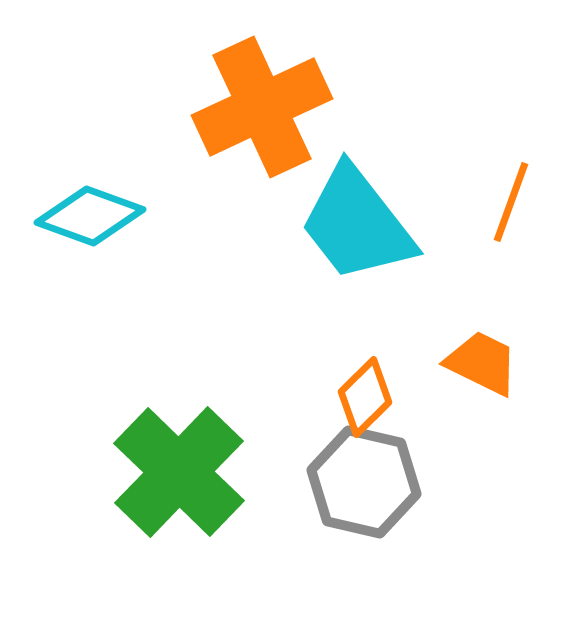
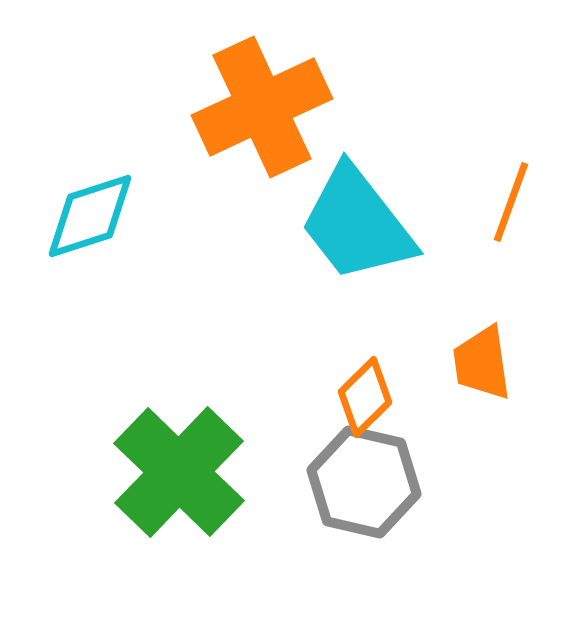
cyan diamond: rotated 38 degrees counterclockwise
orange trapezoid: rotated 124 degrees counterclockwise
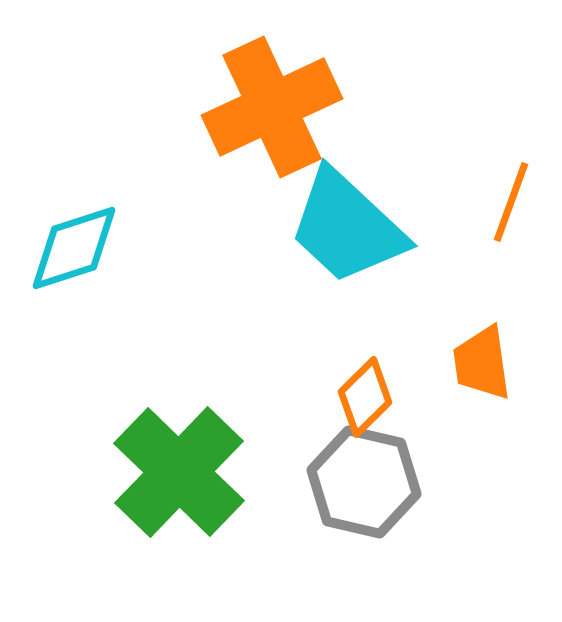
orange cross: moved 10 px right
cyan diamond: moved 16 px left, 32 px down
cyan trapezoid: moved 10 px left, 3 px down; rotated 9 degrees counterclockwise
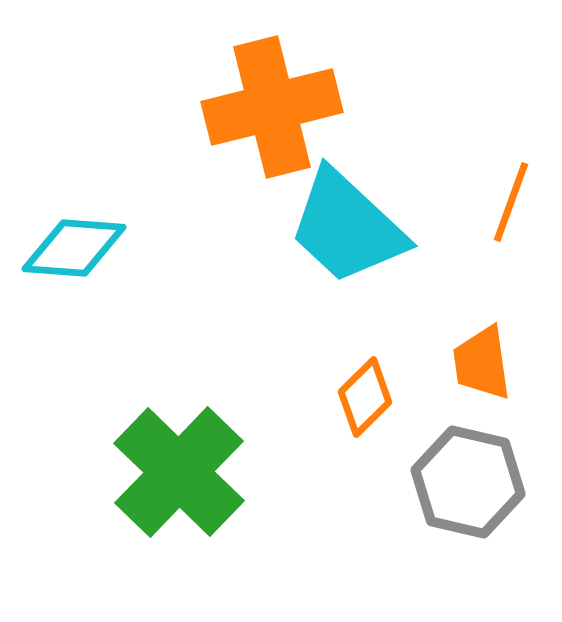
orange cross: rotated 11 degrees clockwise
cyan diamond: rotated 22 degrees clockwise
gray hexagon: moved 104 px right
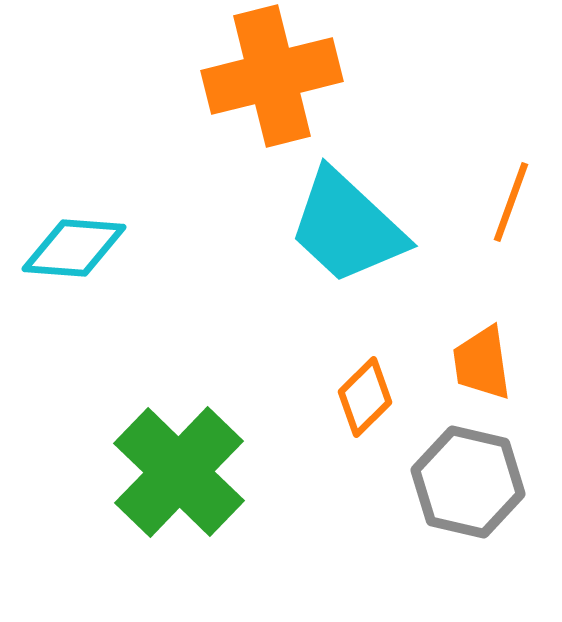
orange cross: moved 31 px up
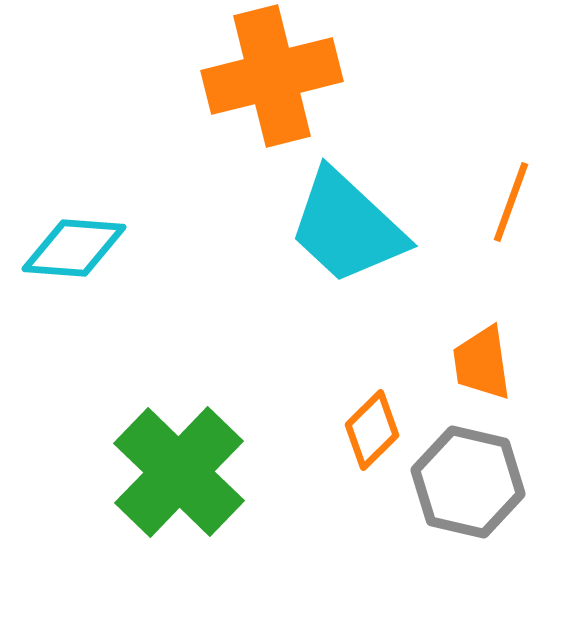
orange diamond: moved 7 px right, 33 px down
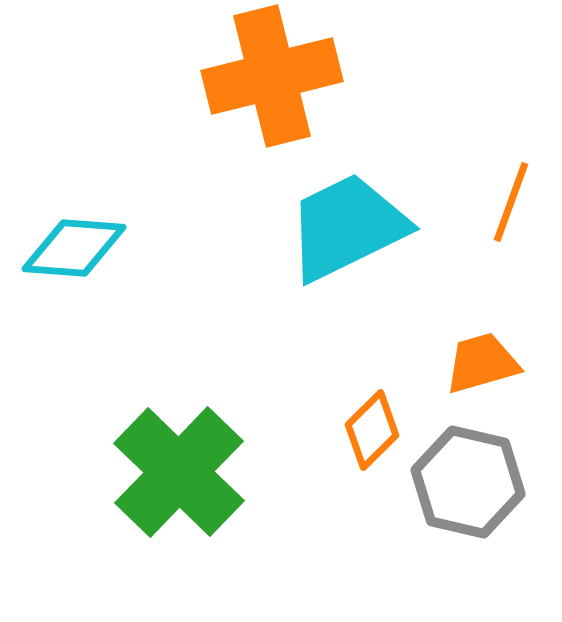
cyan trapezoid: rotated 111 degrees clockwise
orange trapezoid: rotated 82 degrees clockwise
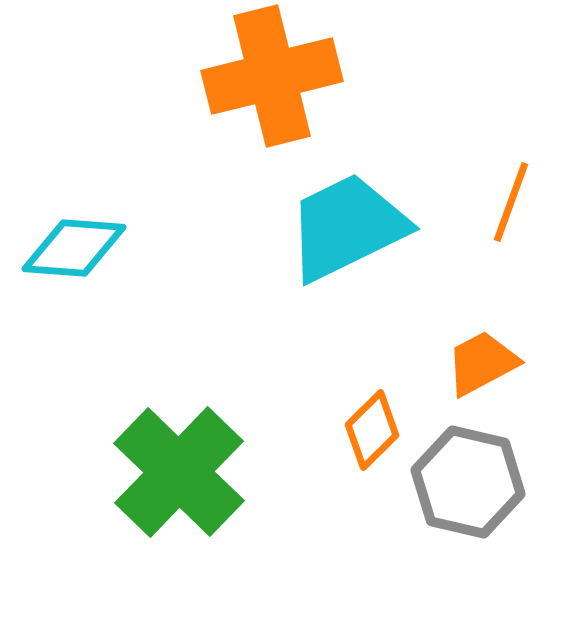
orange trapezoid: rotated 12 degrees counterclockwise
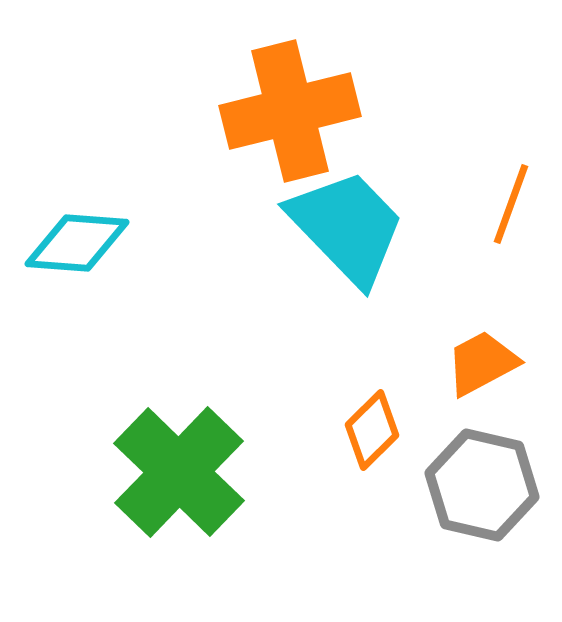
orange cross: moved 18 px right, 35 px down
orange line: moved 2 px down
cyan trapezoid: rotated 72 degrees clockwise
cyan diamond: moved 3 px right, 5 px up
gray hexagon: moved 14 px right, 3 px down
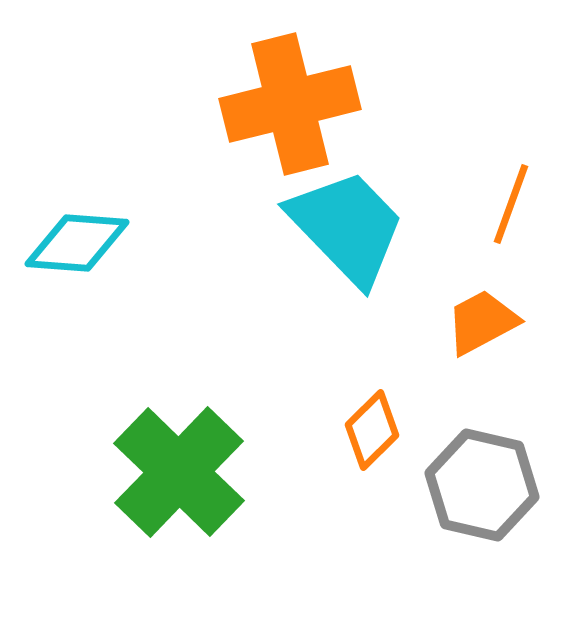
orange cross: moved 7 px up
orange trapezoid: moved 41 px up
